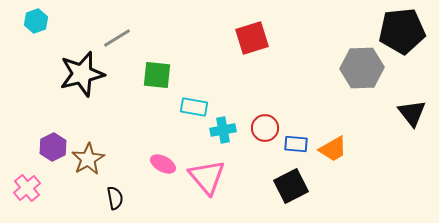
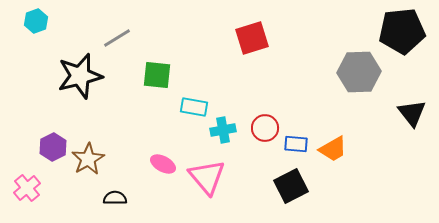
gray hexagon: moved 3 px left, 4 px down
black star: moved 2 px left, 2 px down
black semicircle: rotated 80 degrees counterclockwise
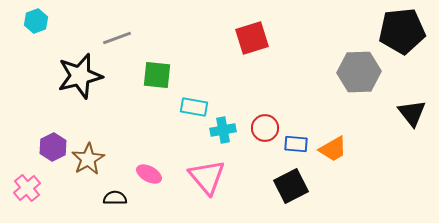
gray line: rotated 12 degrees clockwise
pink ellipse: moved 14 px left, 10 px down
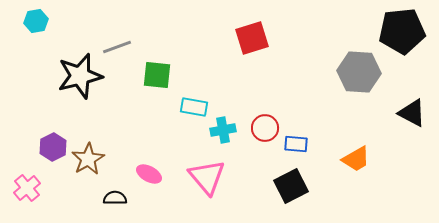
cyan hexagon: rotated 10 degrees clockwise
gray line: moved 9 px down
gray hexagon: rotated 6 degrees clockwise
black triangle: rotated 24 degrees counterclockwise
orange trapezoid: moved 23 px right, 10 px down
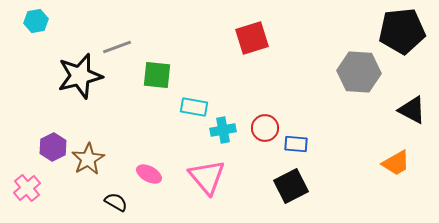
black triangle: moved 3 px up
orange trapezoid: moved 40 px right, 4 px down
black semicircle: moved 1 px right, 4 px down; rotated 30 degrees clockwise
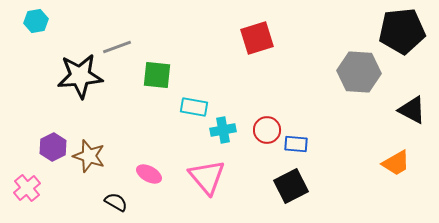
red square: moved 5 px right
black star: rotated 9 degrees clockwise
red circle: moved 2 px right, 2 px down
brown star: moved 1 px right, 3 px up; rotated 24 degrees counterclockwise
